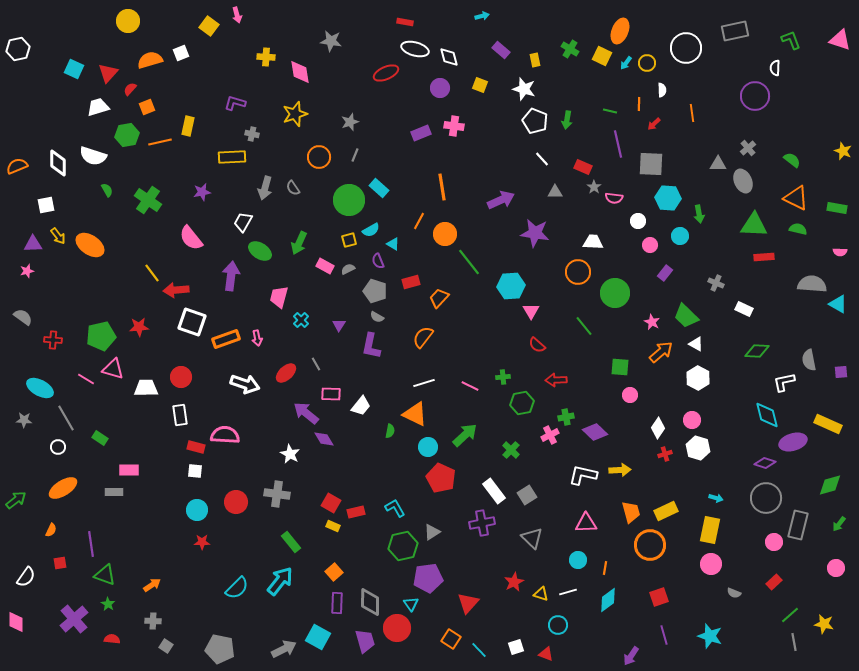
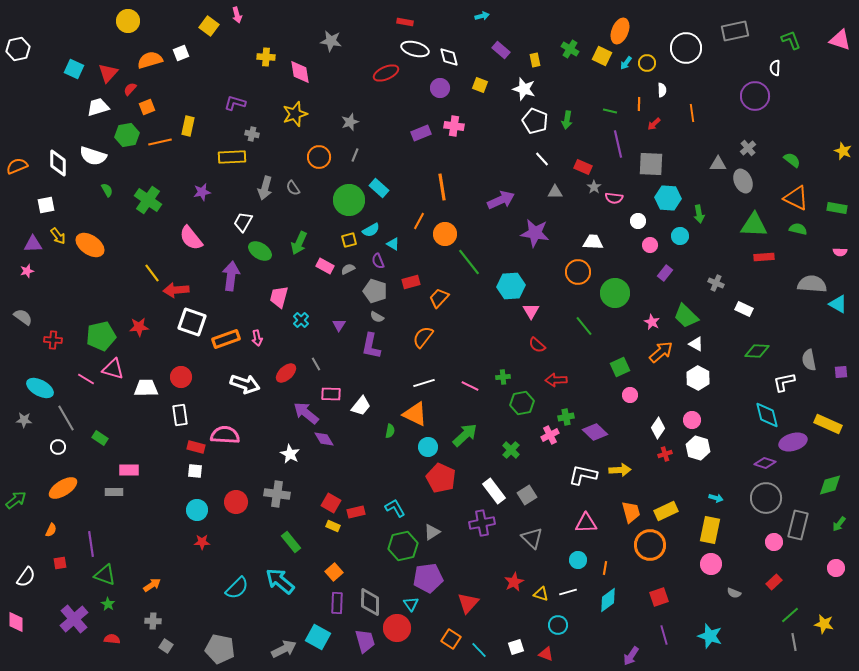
green square at (620, 367): rotated 30 degrees counterclockwise
cyan arrow at (280, 581): rotated 88 degrees counterclockwise
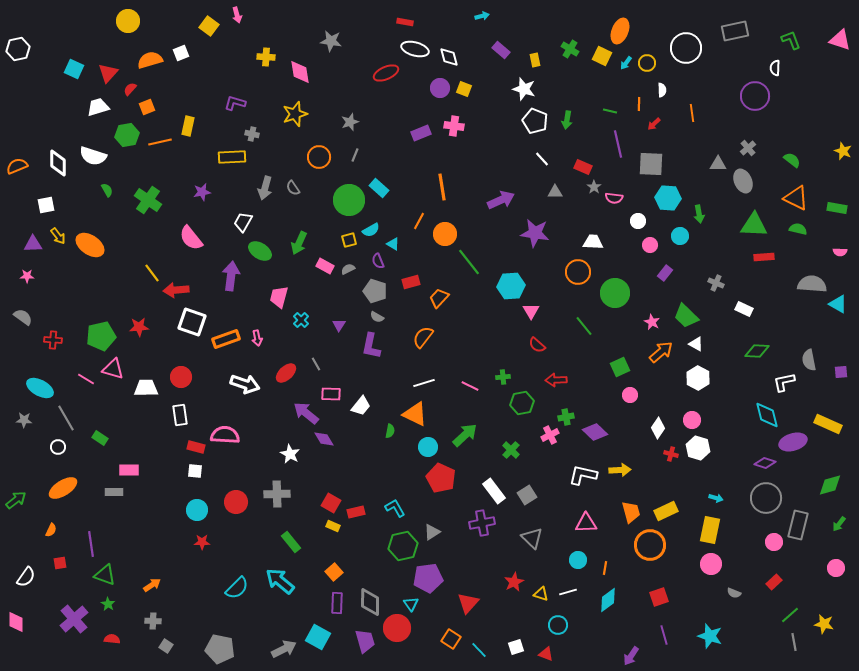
yellow square at (480, 85): moved 16 px left, 4 px down
pink star at (27, 271): moved 5 px down; rotated 16 degrees clockwise
red cross at (665, 454): moved 6 px right; rotated 32 degrees clockwise
gray cross at (277, 494): rotated 10 degrees counterclockwise
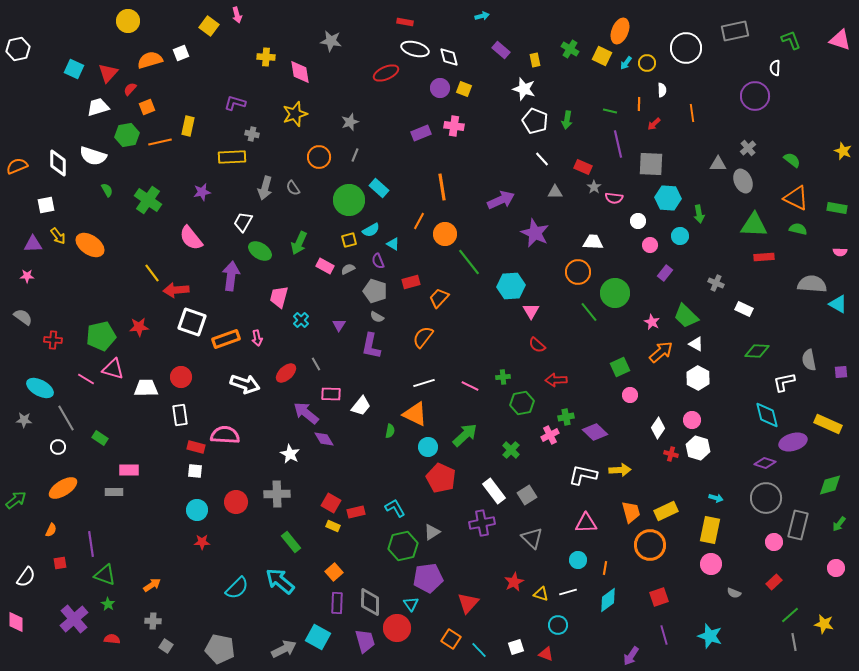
purple star at (535, 233): rotated 16 degrees clockwise
green line at (584, 326): moved 5 px right, 14 px up
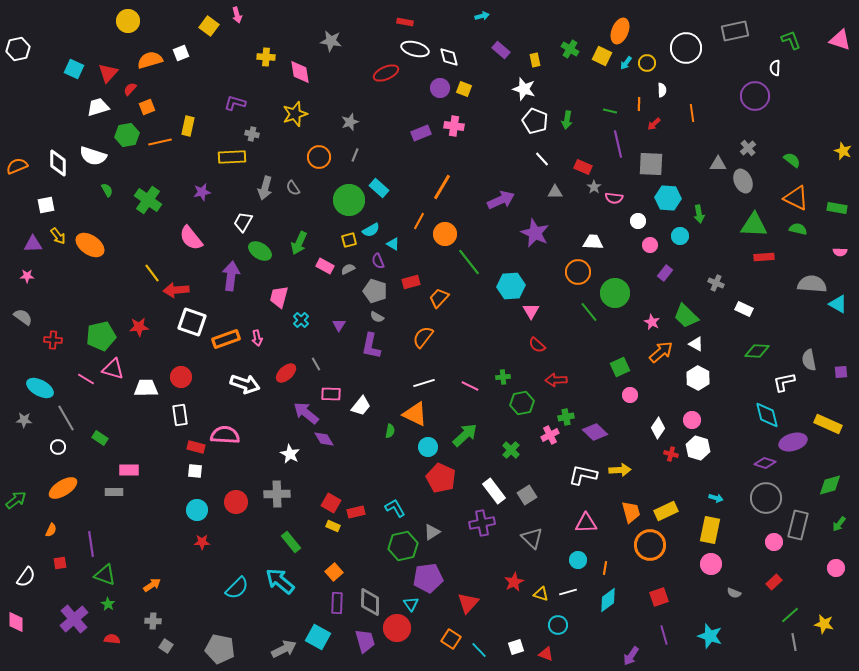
orange line at (442, 187): rotated 40 degrees clockwise
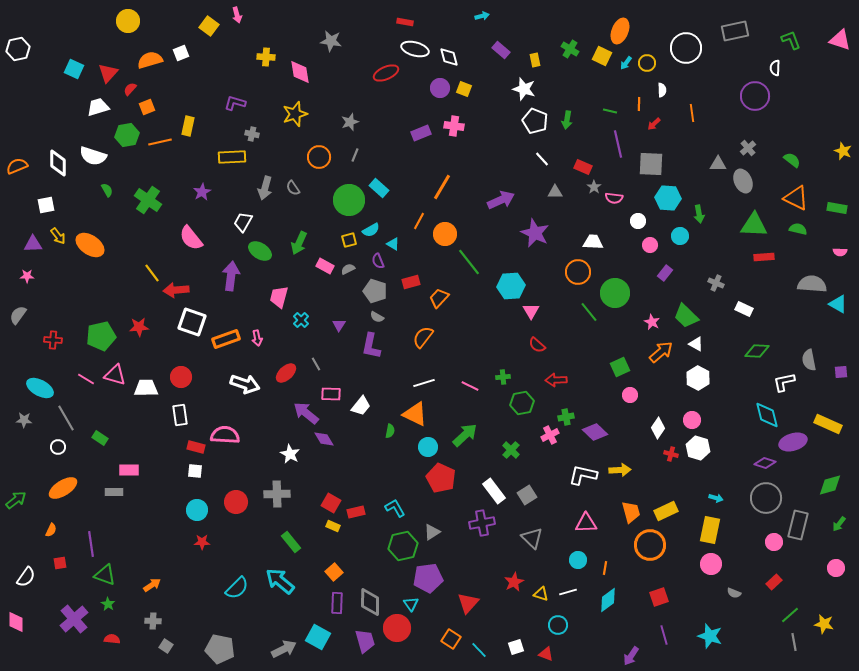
purple star at (202, 192): rotated 18 degrees counterclockwise
gray semicircle at (23, 317): moved 5 px left, 2 px up; rotated 90 degrees counterclockwise
pink triangle at (113, 369): moved 2 px right, 6 px down
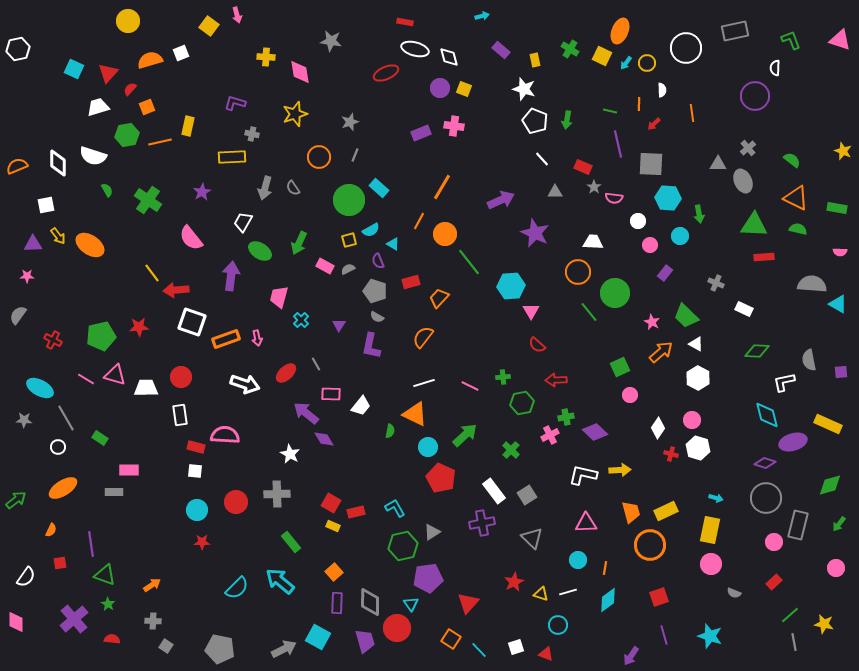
red cross at (53, 340): rotated 24 degrees clockwise
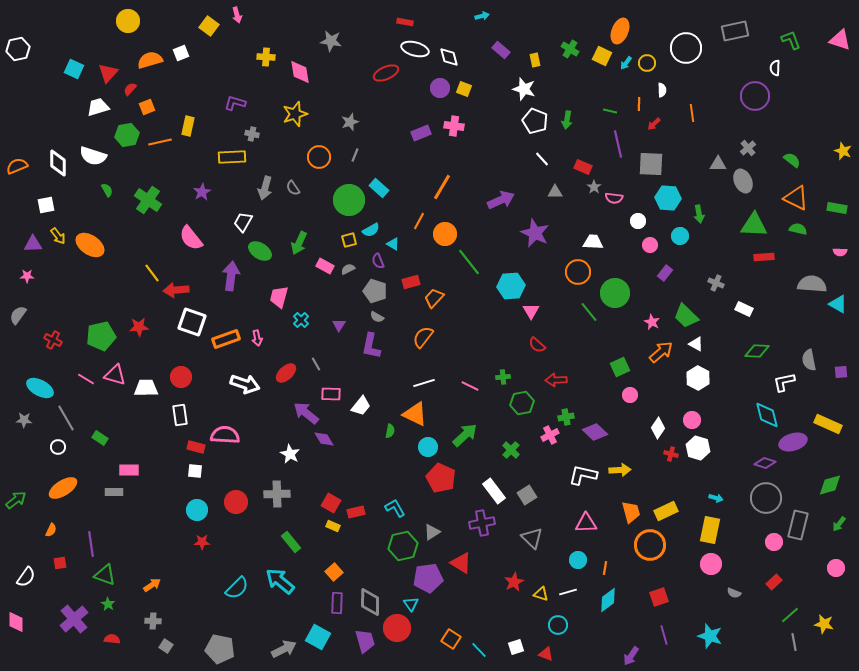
orange trapezoid at (439, 298): moved 5 px left
red triangle at (468, 603): moved 7 px left, 40 px up; rotated 40 degrees counterclockwise
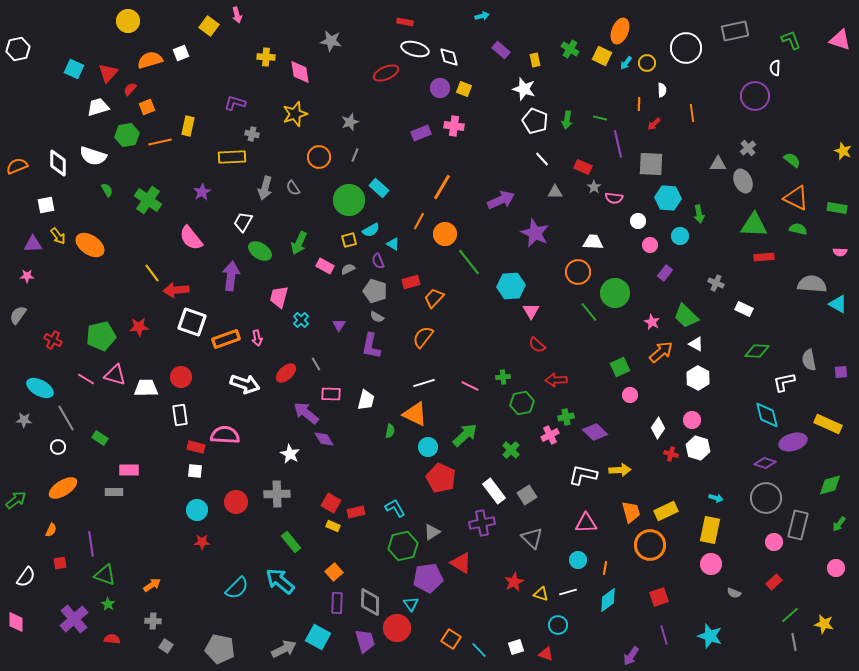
green line at (610, 111): moved 10 px left, 7 px down
white trapezoid at (361, 406): moved 5 px right, 6 px up; rotated 25 degrees counterclockwise
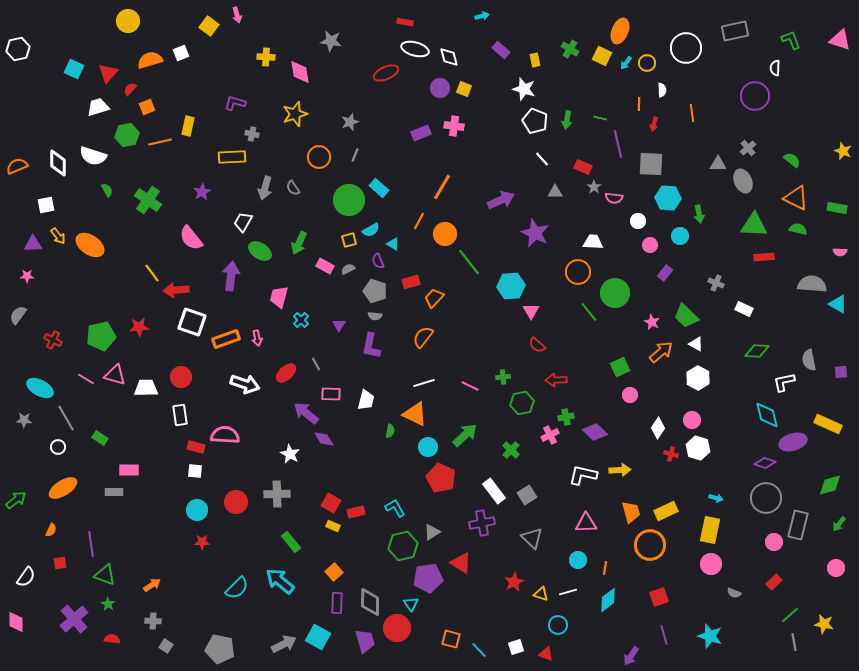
red arrow at (654, 124): rotated 32 degrees counterclockwise
gray semicircle at (377, 317): moved 2 px left, 1 px up; rotated 24 degrees counterclockwise
orange square at (451, 639): rotated 18 degrees counterclockwise
gray arrow at (284, 649): moved 5 px up
